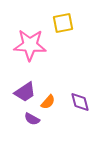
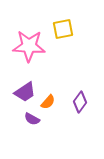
yellow square: moved 6 px down
pink star: moved 1 px left, 1 px down
purple diamond: rotated 50 degrees clockwise
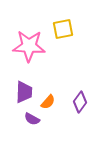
purple trapezoid: moved 1 px left; rotated 55 degrees counterclockwise
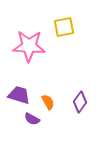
yellow square: moved 1 px right, 2 px up
purple trapezoid: moved 5 px left, 3 px down; rotated 75 degrees counterclockwise
orange semicircle: rotated 70 degrees counterclockwise
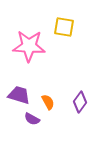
yellow square: rotated 20 degrees clockwise
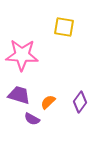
pink star: moved 7 px left, 9 px down
orange semicircle: rotated 105 degrees counterclockwise
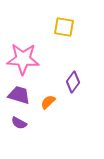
pink star: moved 1 px right, 4 px down
purple diamond: moved 7 px left, 20 px up
purple semicircle: moved 13 px left, 4 px down
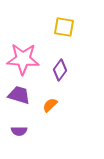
purple diamond: moved 13 px left, 12 px up
orange semicircle: moved 2 px right, 3 px down
purple semicircle: moved 8 px down; rotated 28 degrees counterclockwise
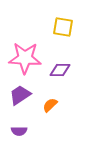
yellow square: moved 1 px left
pink star: moved 2 px right, 1 px up
purple diamond: rotated 55 degrees clockwise
purple trapezoid: moved 1 px right; rotated 50 degrees counterclockwise
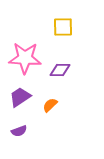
yellow square: rotated 10 degrees counterclockwise
purple trapezoid: moved 2 px down
purple semicircle: rotated 21 degrees counterclockwise
